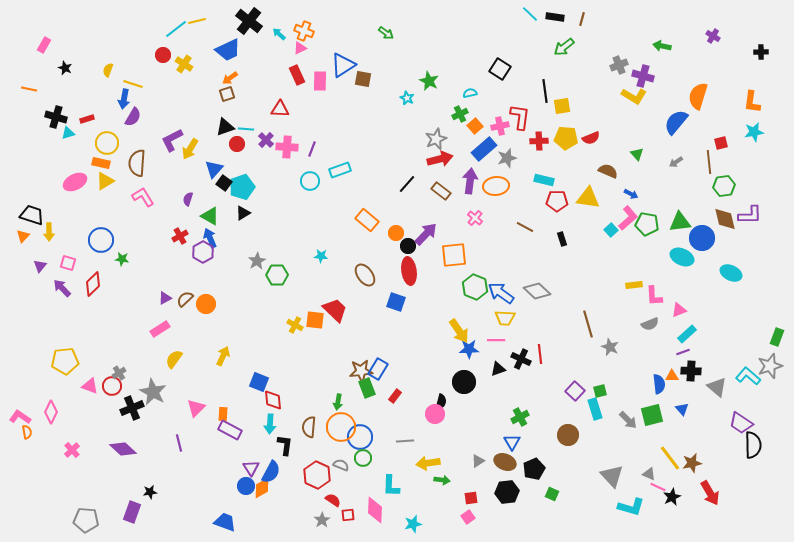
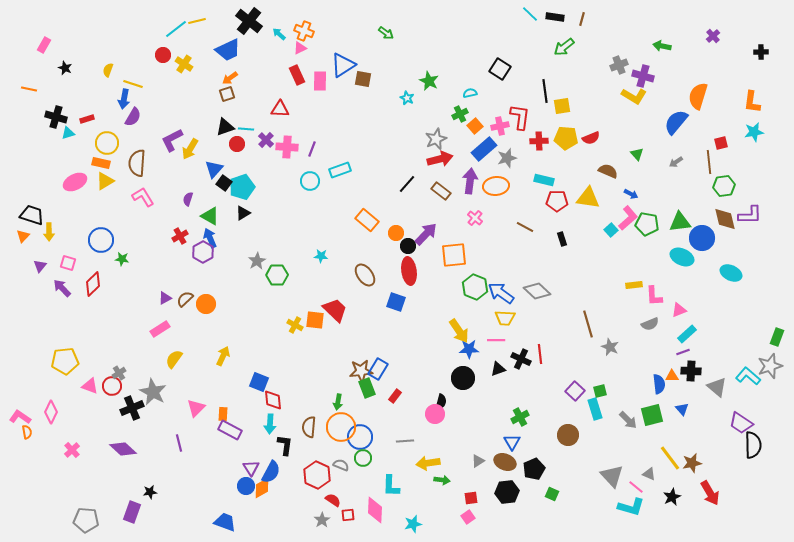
purple cross at (713, 36): rotated 16 degrees clockwise
black circle at (464, 382): moved 1 px left, 4 px up
pink line at (658, 487): moved 22 px left; rotated 14 degrees clockwise
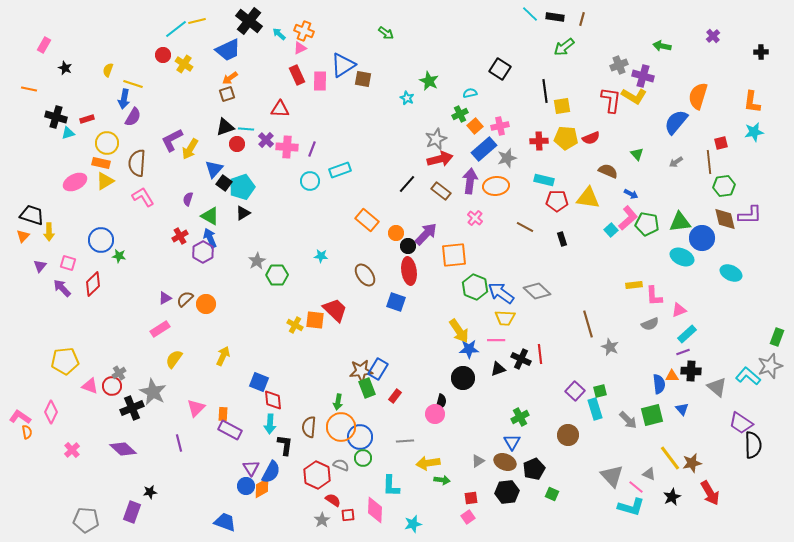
red L-shape at (520, 117): moved 91 px right, 17 px up
green star at (122, 259): moved 3 px left, 3 px up
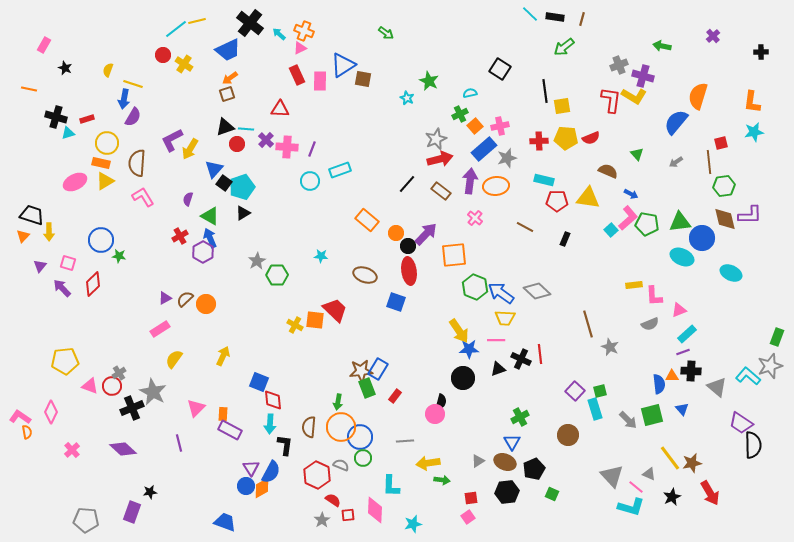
black cross at (249, 21): moved 1 px right, 2 px down
black rectangle at (562, 239): moved 3 px right; rotated 40 degrees clockwise
brown ellipse at (365, 275): rotated 35 degrees counterclockwise
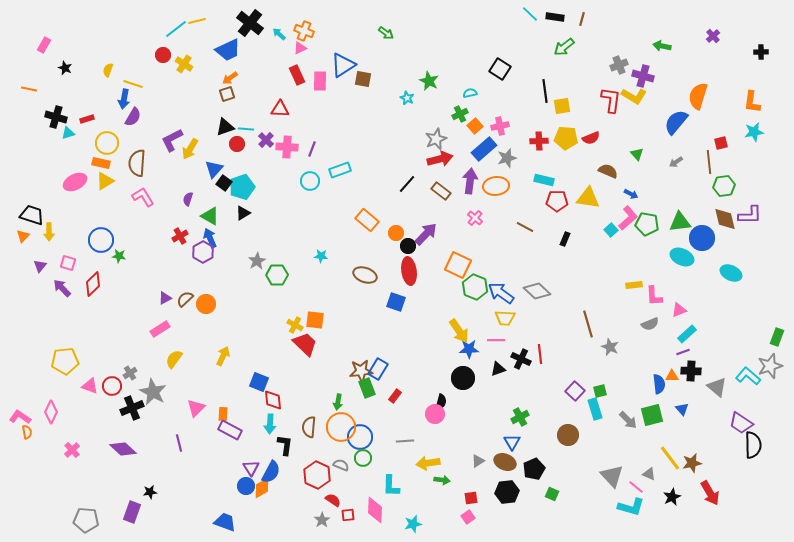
orange square at (454, 255): moved 4 px right, 10 px down; rotated 32 degrees clockwise
red trapezoid at (335, 310): moved 30 px left, 34 px down
gray cross at (119, 373): moved 11 px right
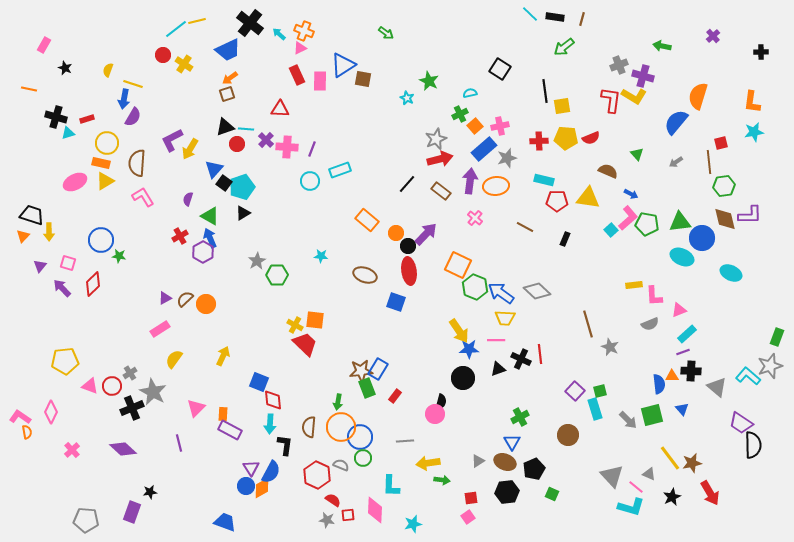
gray star at (322, 520): moved 5 px right; rotated 28 degrees counterclockwise
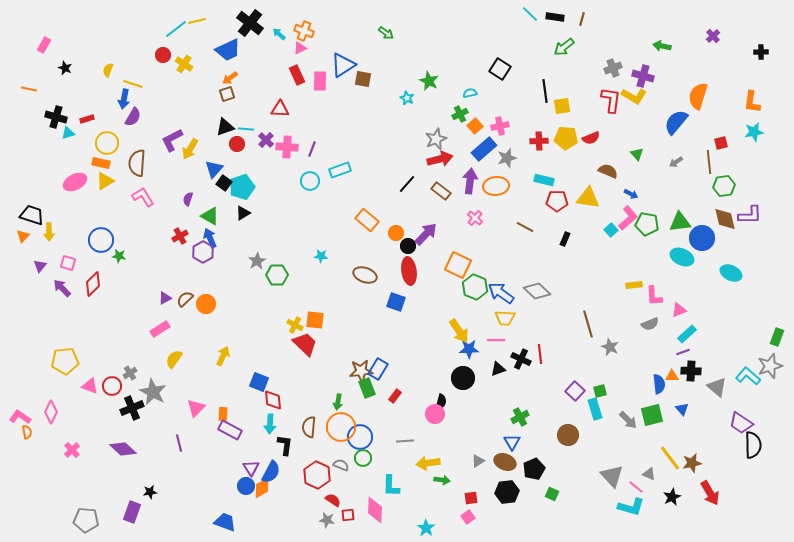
gray cross at (619, 65): moved 6 px left, 3 px down
cyan star at (413, 524): moved 13 px right, 4 px down; rotated 24 degrees counterclockwise
